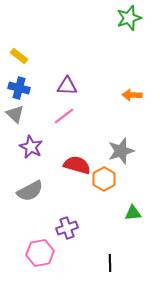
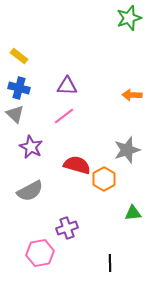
gray star: moved 6 px right, 1 px up
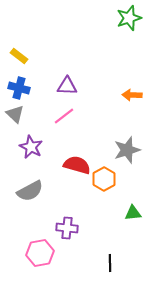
purple cross: rotated 25 degrees clockwise
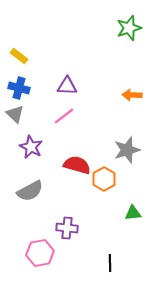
green star: moved 10 px down
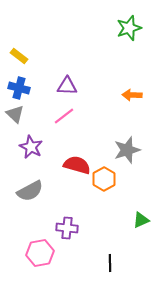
green triangle: moved 8 px right, 7 px down; rotated 18 degrees counterclockwise
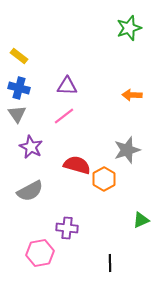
gray triangle: moved 2 px right; rotated 12 degrees clockwise
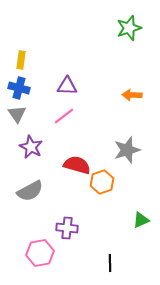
yellow rectangle: moved 2 px right, 4 px down; rotated 60 degrees clockwise
orange hexagon: moved 2 px left, 3 px down; rotated 10 degrees clockwise
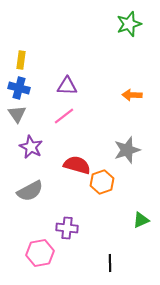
green star: moved 4 px up
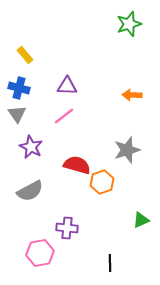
yellow rectangle: moved 4 px right, 5 px up; rotated 48 degrees counterclockwise
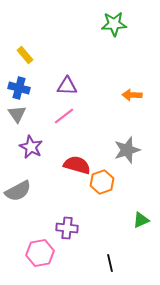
green star: moved 15 px left; rotated 15 degrees clockwise
gray semicircle: moved 12 px left
black line: rotated 12 degrees counterclockwise
